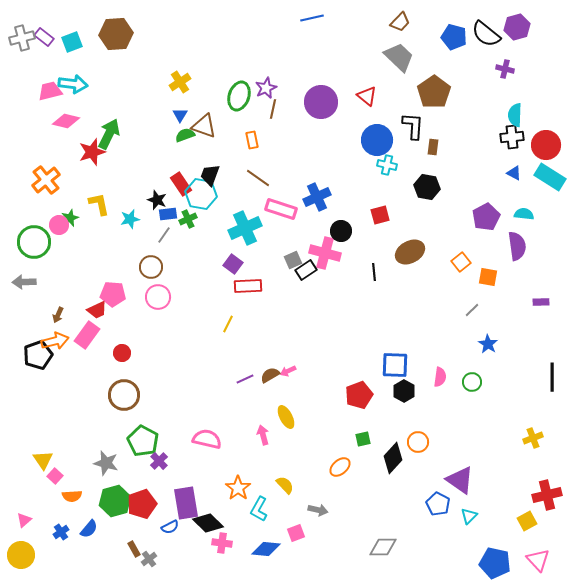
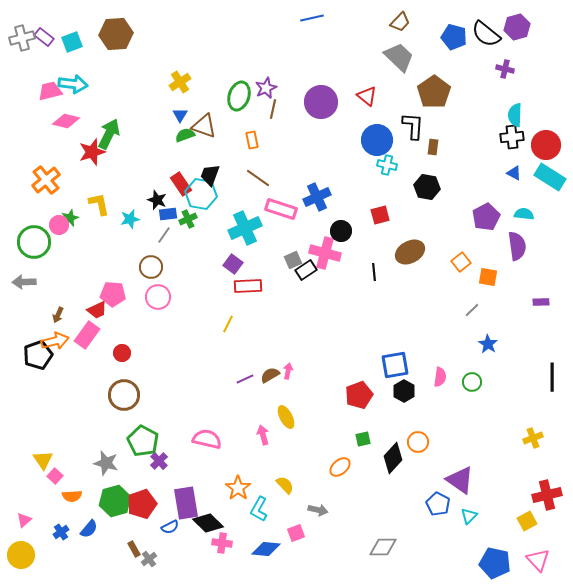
blue square at (395, 365): rotated 12 degrees counterclockwise
pink arrow at (288, 371): rotated 126 degrees clockwise
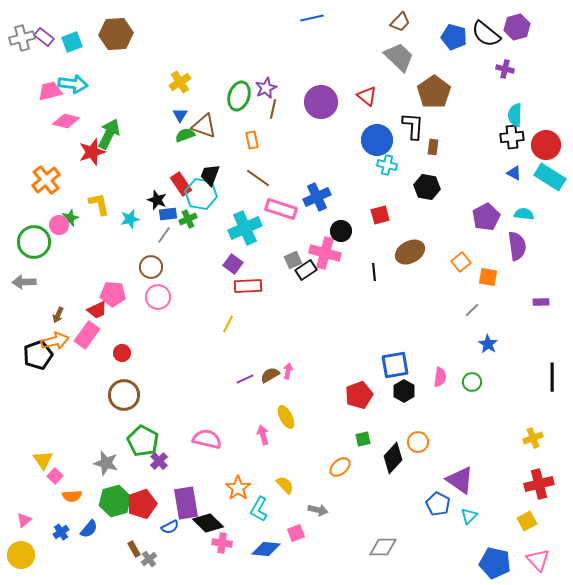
red cross at (547, 495): moved 8 px left, 11 px up
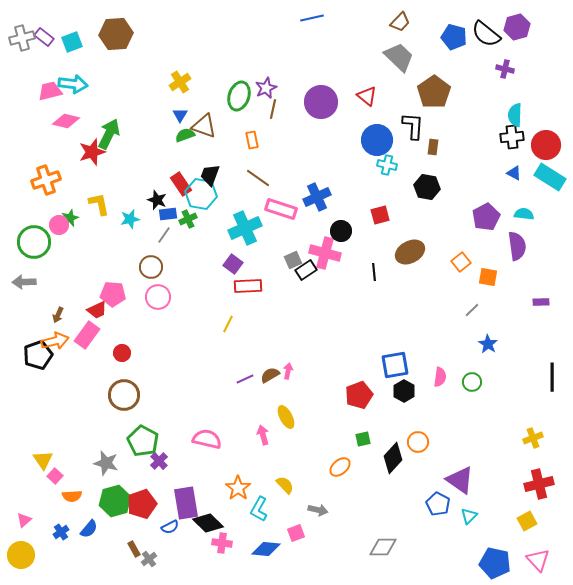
orange cross at (46, 180): rotated 20 degrees clockwise
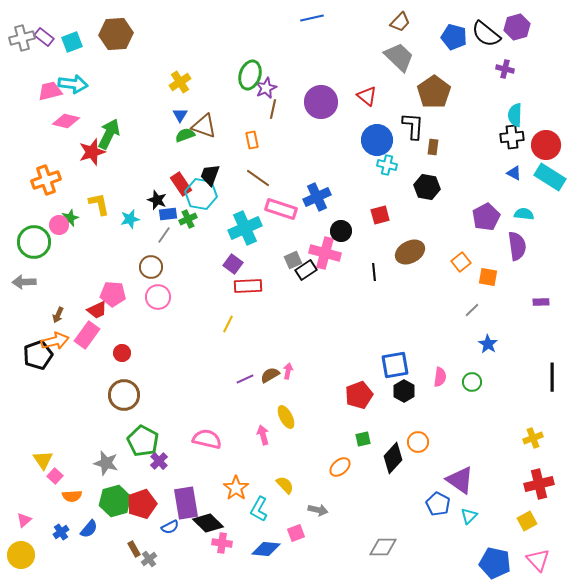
green ellipse at (239, 96): moved 11 px right, 21 px up
orange star at (238, 488): moved 2 px left
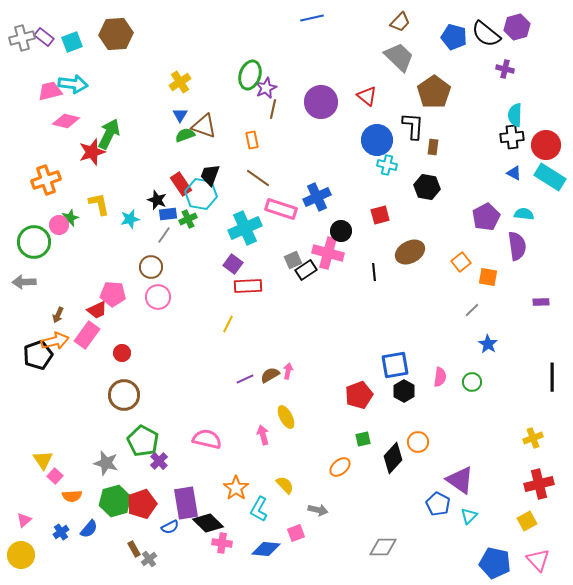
pink cross at (325, 253): moved 3 px right
